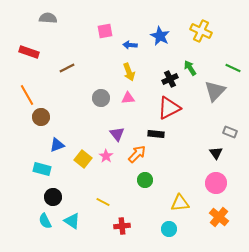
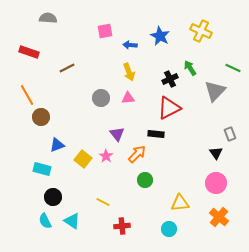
gray rectangle: moved 2 px down; rotated 48 degrees clockwise
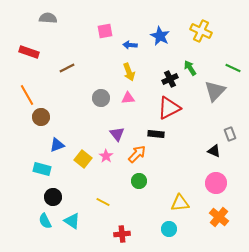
black triangle: moved 2 px left, 2 px up; rotated 32 degrees counterclockwise
green circle: moved 6 px left, 1 px down
red cross: moved 8 px down
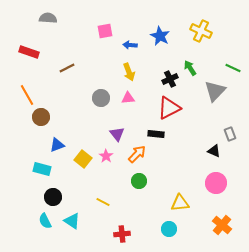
orange cross: moved 3 px right, 8 px down
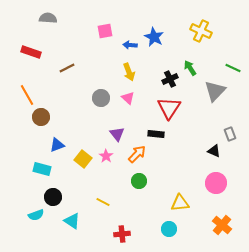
blue star: moved 6 px left, 1 px down
red rectangle: moved 2 px right
pink triangle: rotated 48 degrees clockwise
red triangle: rotated 30 degrees counterclockwise
cyan semicircle: moved 9 px left, 6 px up; rotated 84 degrees counterclockwise
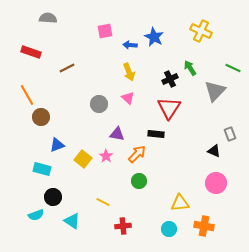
gray circle: moved 2 px left, 6 px down
purple triangle: rotated 42 degrees counterclockwise
orange cross: moved 18 px left, 1 px down; rotated 30 degrees counterclockwise
red cross: moved 1 px right, 8 px up
